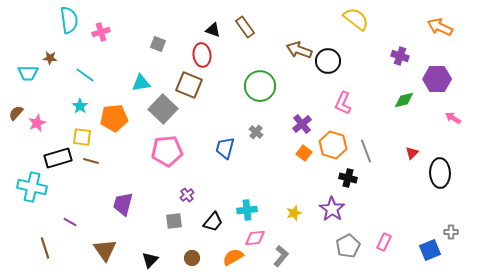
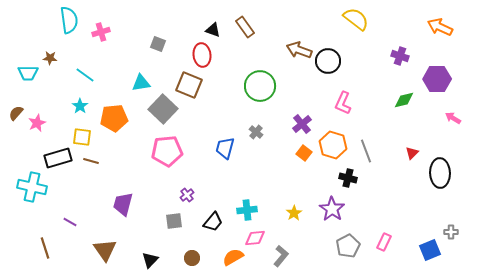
yellow star at (294, 213): rotated 14 degrees counterclockwise
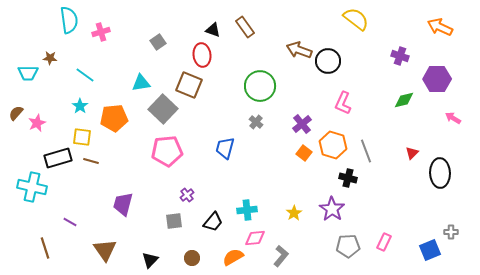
gray square at (158, 44): moved 2 px up; rotated 35 degrees clockwise
gray cross at (256, 132): moved 10 px up
gray pentagon at (348, 246): rotated 25 degrees clockwise
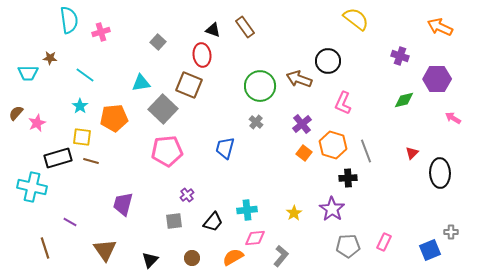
gray square at (158, 42): rotated 14 degrees counterclockwise
brown arrow at (299, 50): moved 29 px down
black cross at (348, 178): rotated 18 degrees counterclockwise
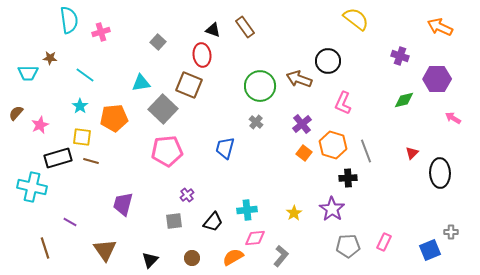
pink star at (37, 123): moved 3 px right, 2 px down
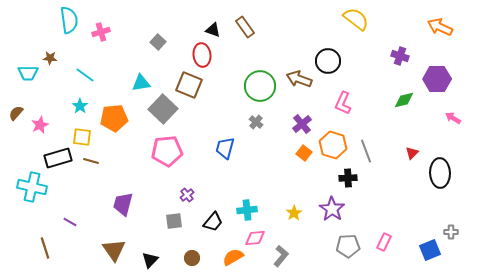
brown triangle at (105, 250): moved 9 px right
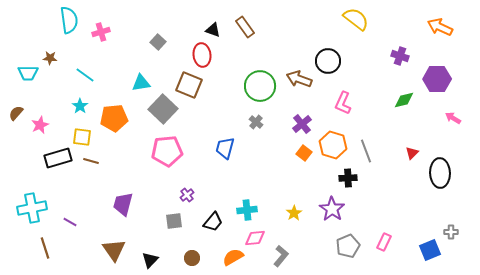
cyan cross at (32, 187): moved 21 px down; rotated 24 degrees counterclockwise
gray pentagon at (348, 246): rotated 20 degrees counterclockwise
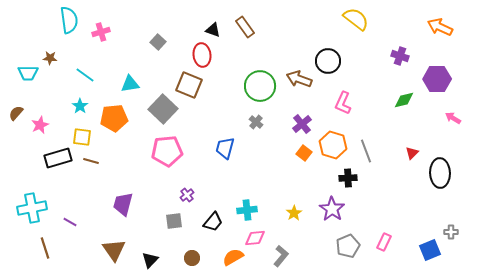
cyan triangle at (141, 83): moved 11 px left, 1 px down
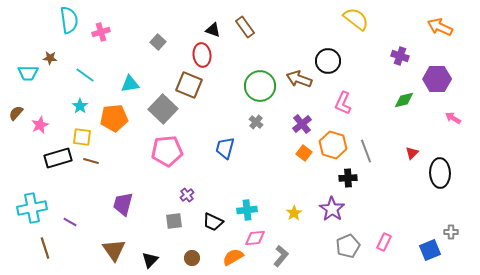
black trapezoid at (213, 222): rotated 75 degrees clockwise
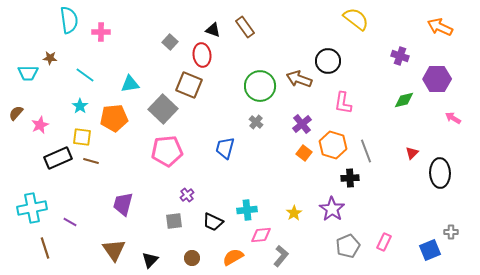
pink cross at (101, 32): rotated 18 degrees clockwise
gray square at (158, 42): moved 12 px right
pink L-shape at (343, 103): rotated 15 degrees counterclockwise
black rectangle at (58, 158): rotated 8 degrees counterclockwise
black cross at (348, 178): moved 2 px right
pink diamond at (255, 238): moved 6 px right, 3 px up
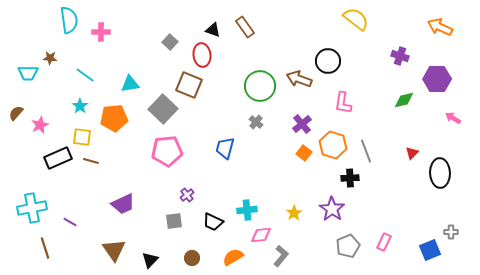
purple trapezoid at (123, 204): rotated 130 degrees counterclockwise
